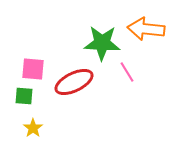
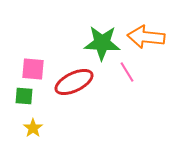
orange arrow: moved 8 px down
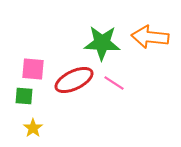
orange arrow: moved 4 px right
pink line: moved 13 px left, 11 px down; rotated 25 degrees counterclockwise
red ellipse: moved 2 px up
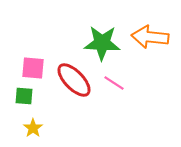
pink square: moved 1 px up
red ellipse: rotated 72 degrees clockwise
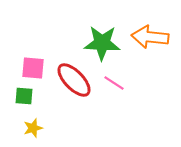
yellow star: rotated 18 degrees clockwise
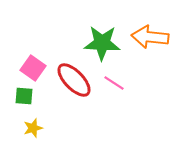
pink square: rotated 30 degrees clockwise
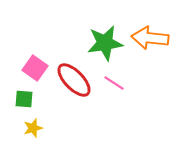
orange arrow: moved 1 px down
green star: moved 3 px right; rotated 12 degrees counterclockwise
pink square: moved 2 px right
green square: moved 3 px down
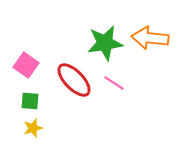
pink square: moved 9 px left, 3 px up
green square: moved 6 px right, 2 px down
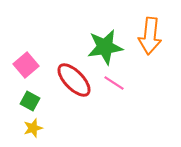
orange arrow: moved 2 px up; rotated 90 degrees counterclockwise
green star: moved 4 px down
pink square: rotated 15 degrees clockwise
green square: rotated 24 degrees clockwise
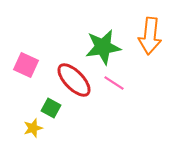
green star: moved 2 px left
pink square: rotated 25 degrees counterclockwise
green square: moved 21 px right, 7 px down
